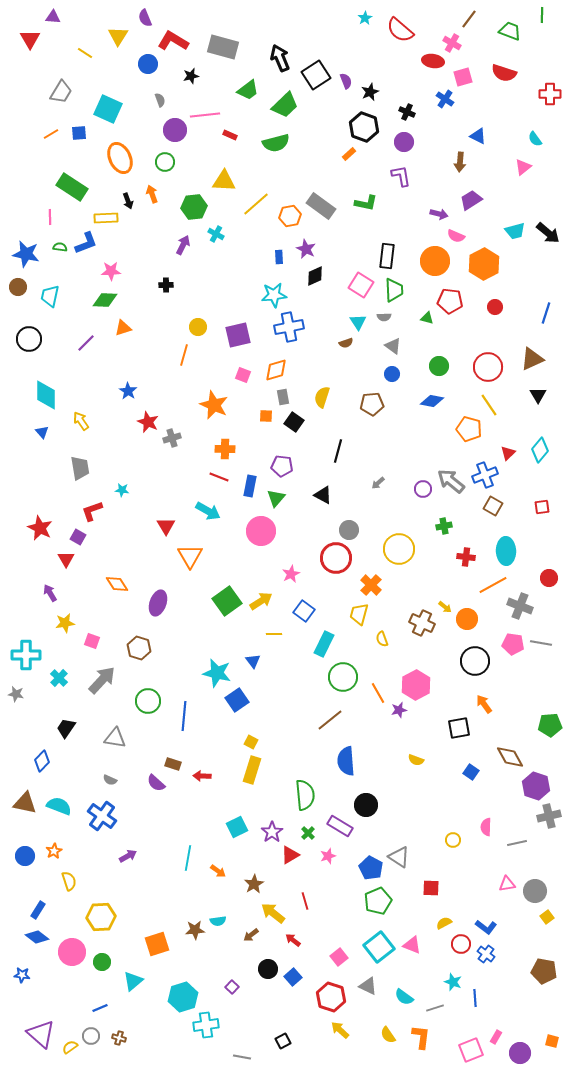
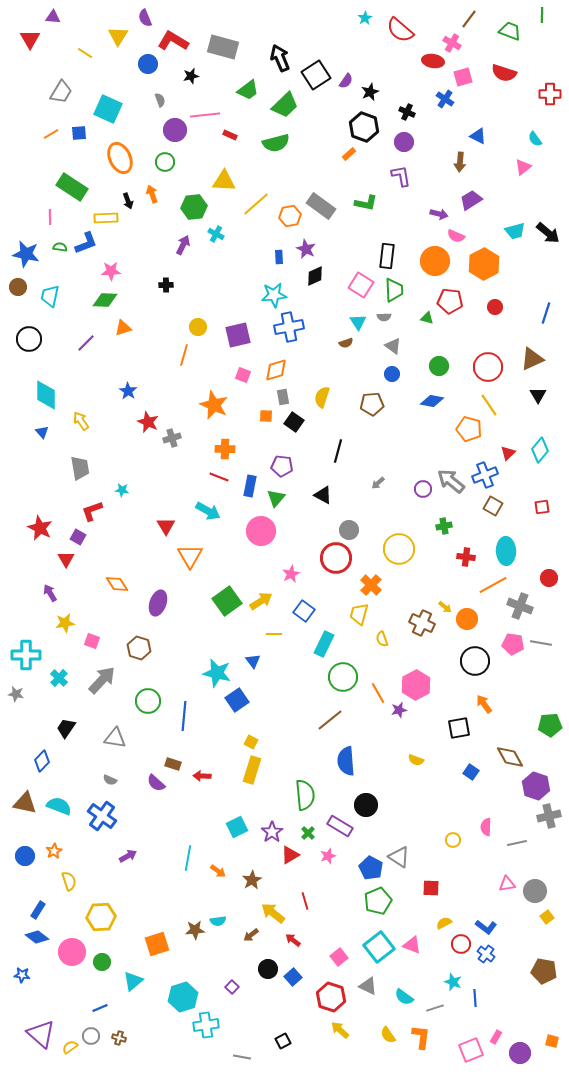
purple semicircle at (346, 81): rotated 56 degrees clockwise
brown star at (254, 884): moved 2 px left, 4 px up
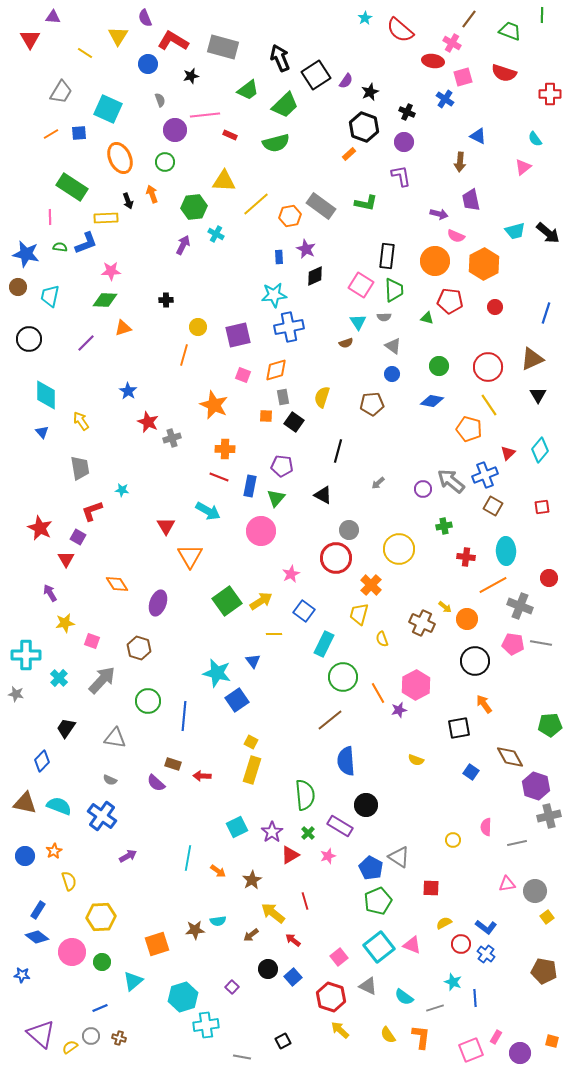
purple trapezoid at (471, 200): rotated 70 degrees counterclockwise
black cross at (166, 285): moved 15 px down
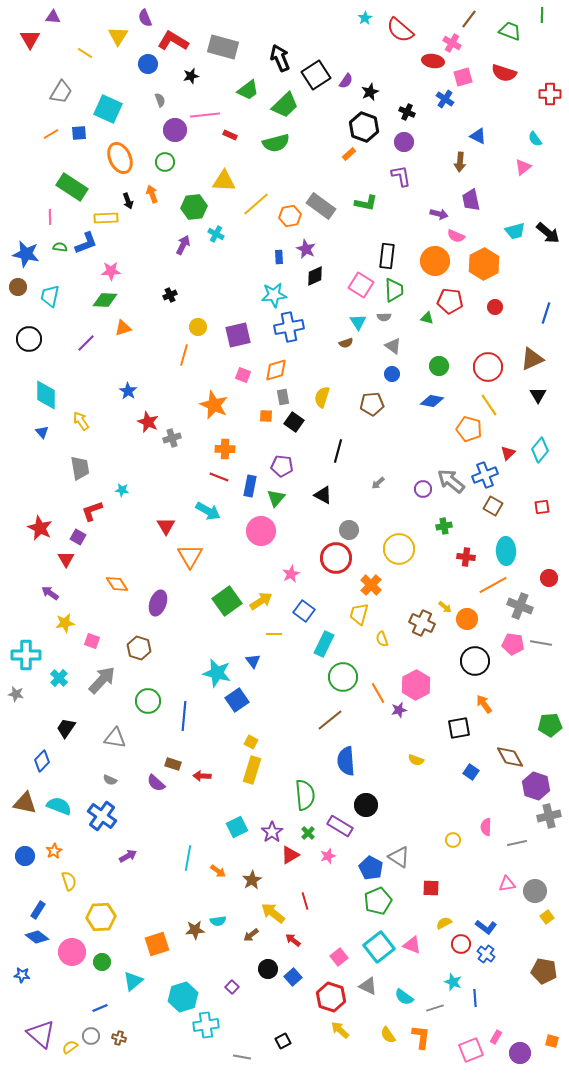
black cross at (166, 300): moved 4 px right, 5 px up; rotated 24 degrees counterclockwise
purple arrow at (50, 593): rotated 24 degrees counterclockwise
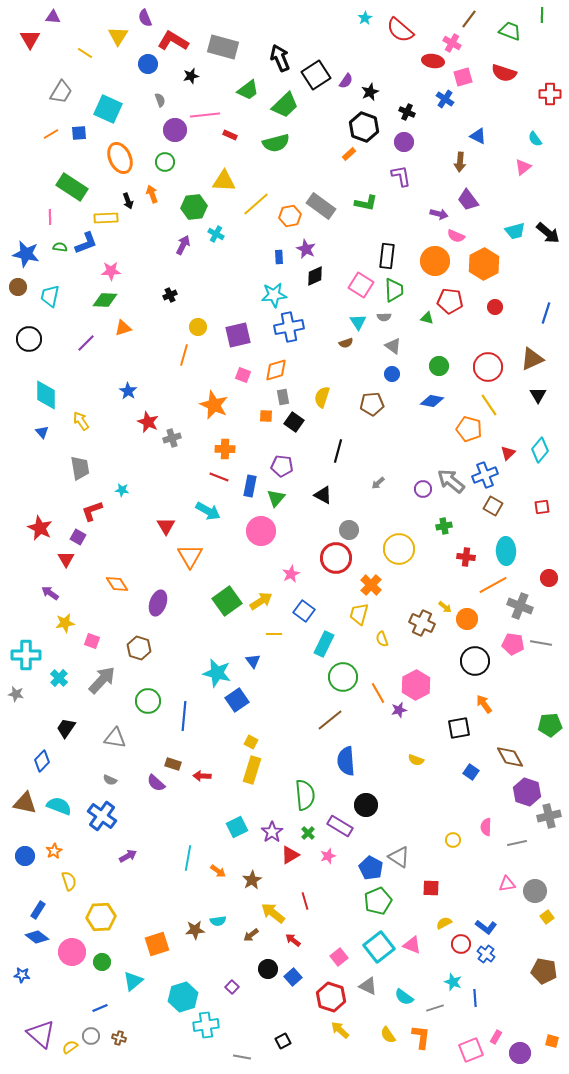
purple trapezoid at (471, 200): moved 3 px left; rotated 25 degrees counterclockwise
purple hexagon at (536, 786): moved 9 px left, 6 px down
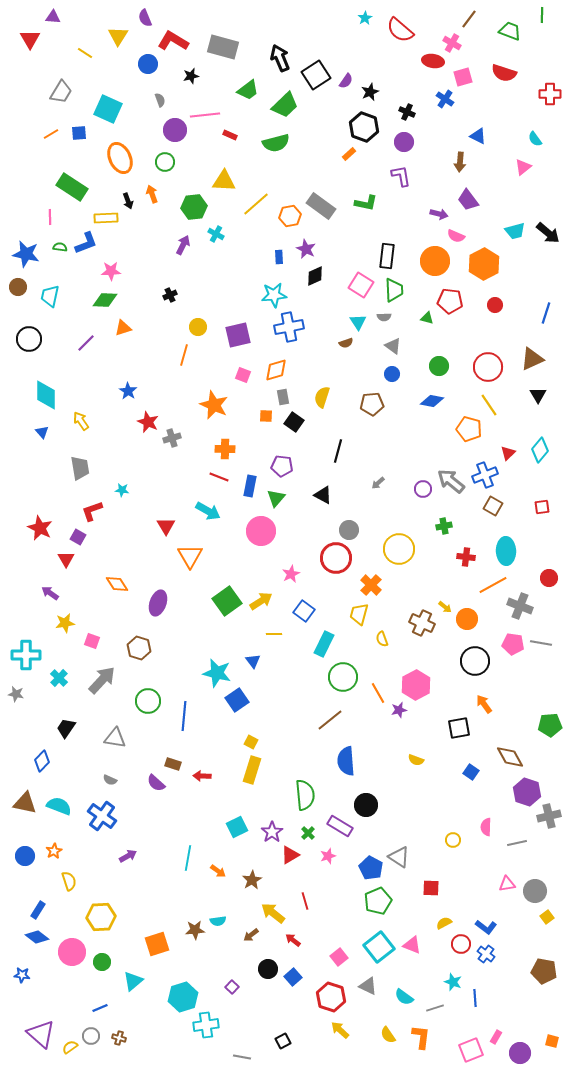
red circle at (495, 307): moved 2 px up
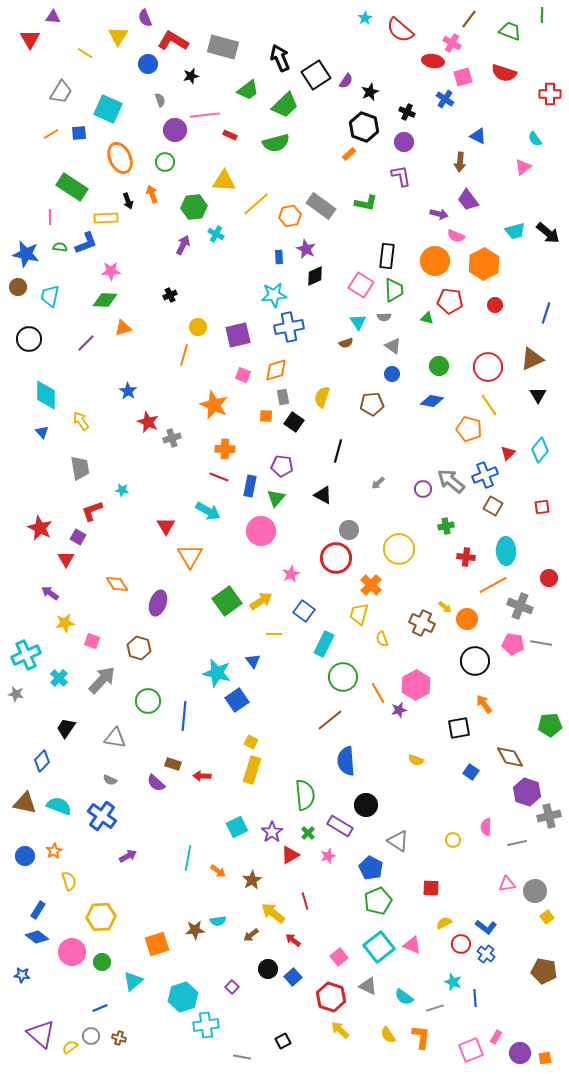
green cross at (444, 526): moved 2 px right
cyan cross at (26, 655): rotated 24 degrees counterclockwise
gray triangle at (399, 857): moved 1 px left, 16 px up
orange square at (552, 1041): moved 7 px left, 17 px down; rotated 24 degrees counterclockwise
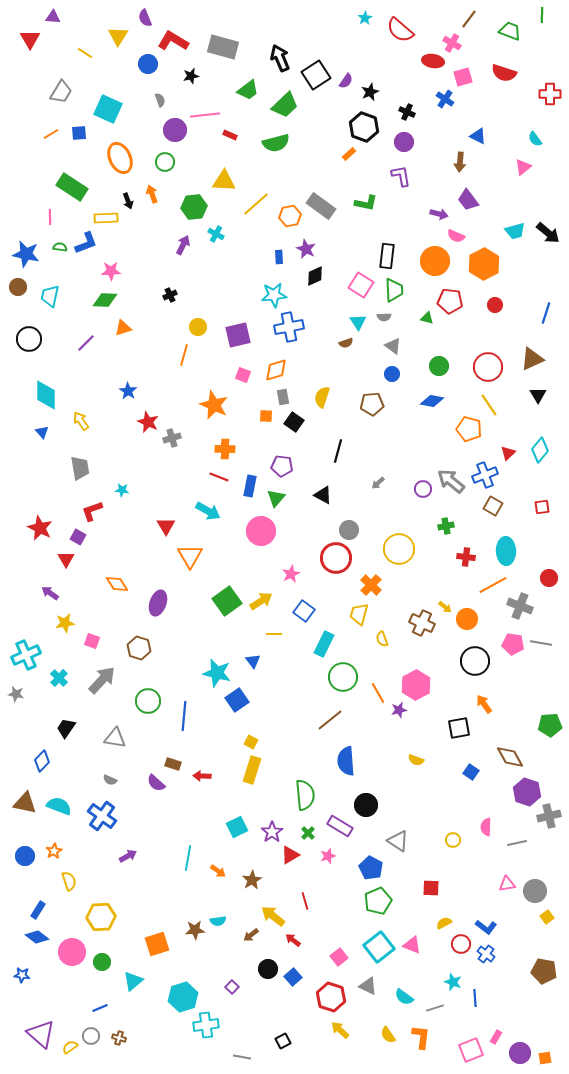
yellow arrow at (273, 913): moved 3 px down
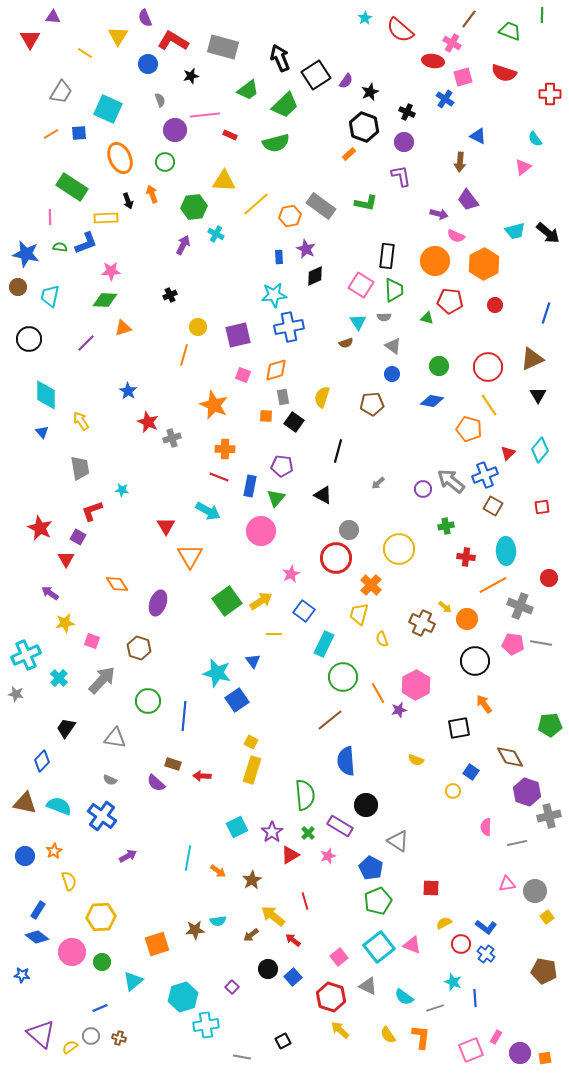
yellow circle at (453, 840): moved 49 px up
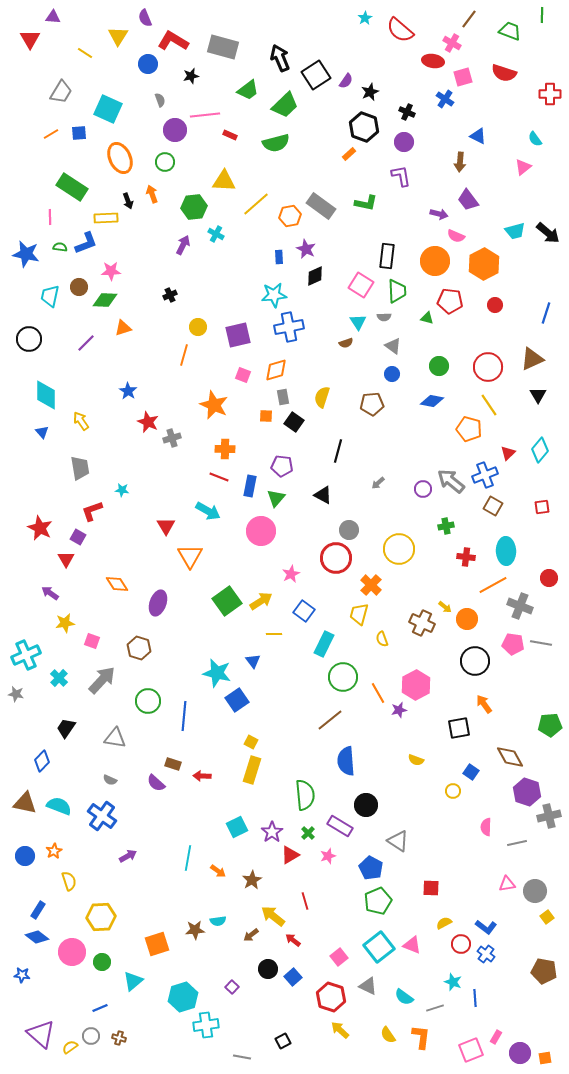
brown circle at (18, 287): moved 61 px right
green trapezoid at (394, 290): moved 3 px right, 1 px down
